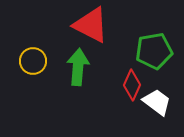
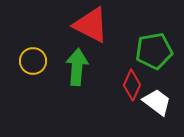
green arrow: moved 1 px left
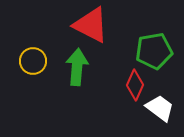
red diamond: moved 3 px right
white trapezoid: moved 3 px right, 6 px down
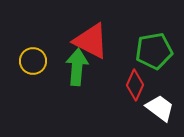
red triangle: moved 16 px down
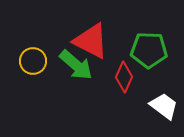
green pentagon: moved 5 px left, 1 px up; rotated 12 degrees clockwise
green arrow: moved 1 px left, 2 px up; rotated 126 degrees clockwise
red diamond: moved 11 px left, 8 px up
white trapezoid: moved 4 px right, 2 px up
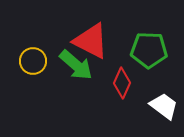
red diamond: moved 2 px left, 6 px down
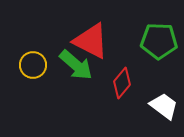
green pentagon: moved 10 px right, 9 px up
yellow circle: moved 4 px down
red diamond: rotated 16 degrees clockwise
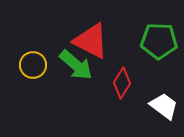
red diamond: rotated 8 degrees counterclockwise
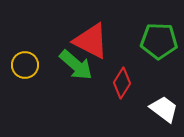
yellow circle: moved 8 px left
white trapezoid: moved 3 px down
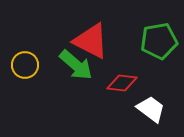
green pentagon: rotated 12 degrees counterclockwise
red diamond: rotated 64 degrees clockwise
white trapezoid: moved 13 px left
